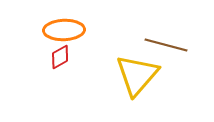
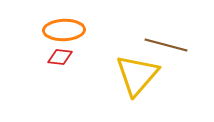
red diamond: rotated 35 degrees clockwise
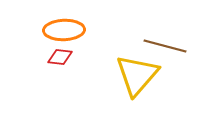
brown line: moved 1 px left, 1 px down
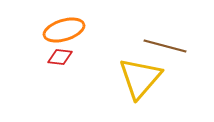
orange ellipse: rotated 15 degrees counterclockwise
yellow triangle: moved 3 px right, 3 px down
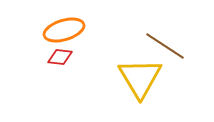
brown line: rotated 18 degrees clockwise
yellow triangle: rotated 12 degrees counterclockwise
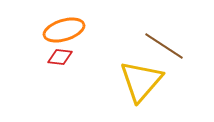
brown line: moved 1 px left
yellow triangle: moved 1 px right, 3 px down; rotated 12 degrees clockwise
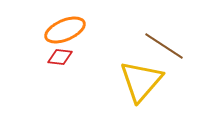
orange ellipse: moved 1 px right; rotated 6 degrees counterclockwise
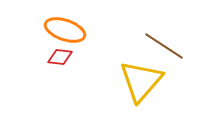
orange ellipse: rotated 42 degrees clockwise
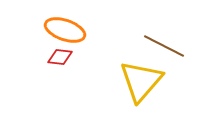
brown line: rotated 6 degrees counterclockwise
